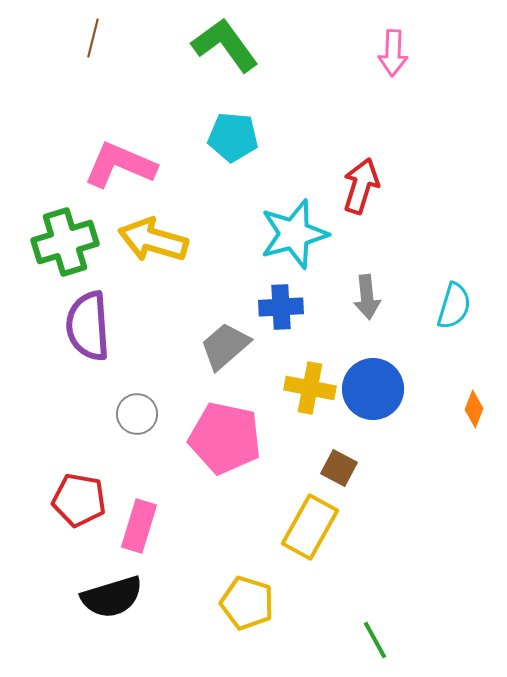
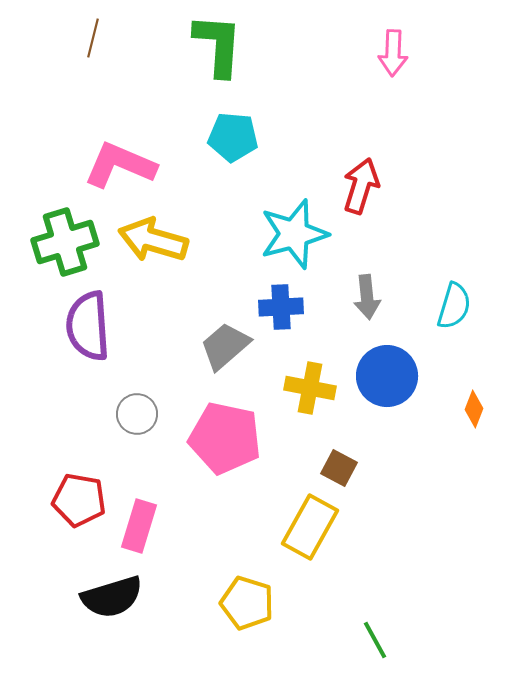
green L-shape: moved 7 px left; rotated 40 degrees clockwise
blue circle: moved 14 px right, 13 px up
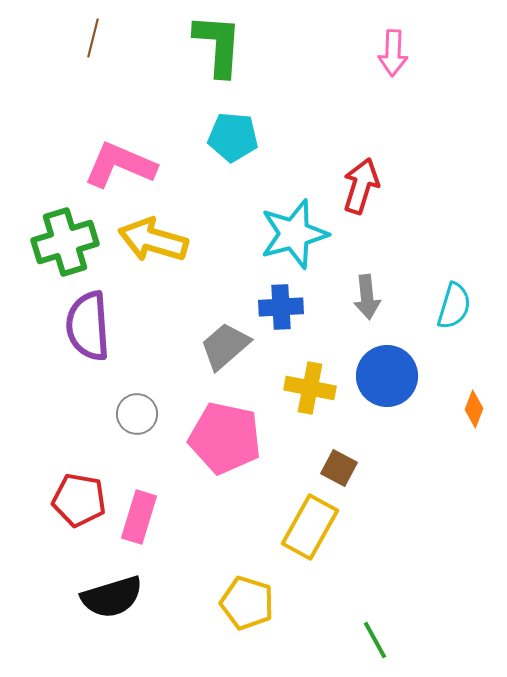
pink rectangle: moved 9 px up
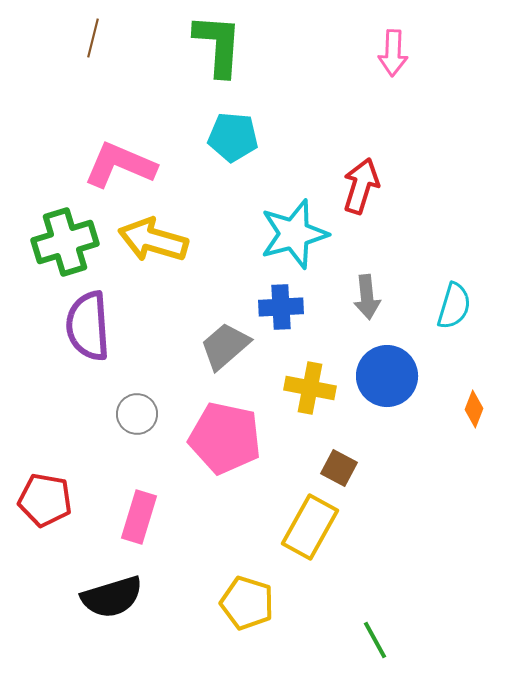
red pentagon: moved 34 px left
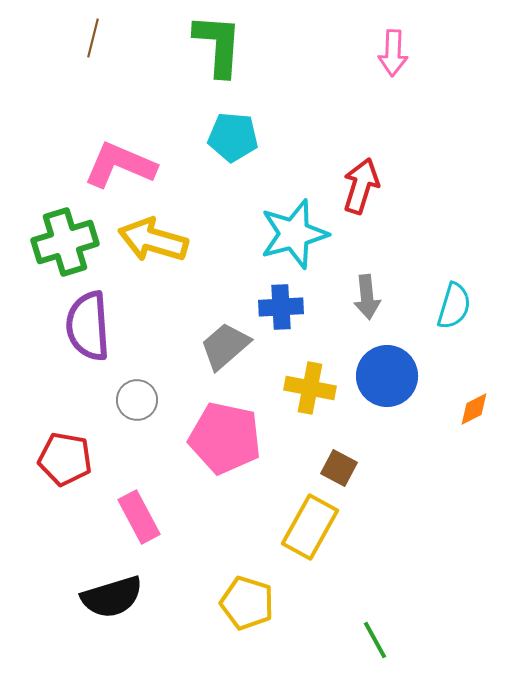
orange diamond: rotated 42 degrees clockwise
gray circle: moved 14 px up
red pentagon: moved 20 px right, 41 px up
pink rectangle: rotated 45 degrees counterclockwise
